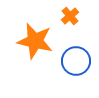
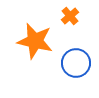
blue circle: moved 2 px down
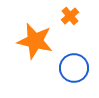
blue circle: moved 2 px left, 5 px down
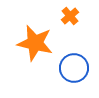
orange star: moved 2 px down
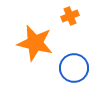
orange cross: rotated 18 degrees clockwise
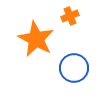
orange star: moved 1 px right, 4 px up; rotated 15 degrees clockwise
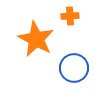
orange cross: rotated 18 degrees clockwise
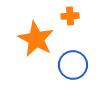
blue circle: moved 1 px left, 3 px up
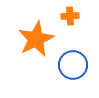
orange star: rotated 18 degrees clockwise
